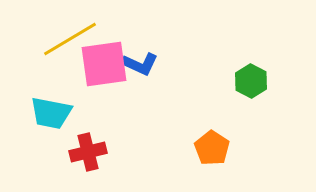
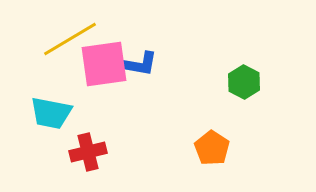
blue L-shape: rotated 15 degrees counterclockwise
green hexagon: moved 7 px left, 1 px down
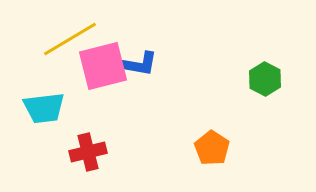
pink square: moved 1 px left, 2 px down; rotated 6 degrees counterclockwise
green hexagon: moved 21 px right, 3 px up
cyan trapezoid: moved 7 px left, 5 px up; rotated 18 degrees counterclockwise
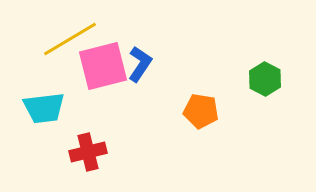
blue L-shape: rotated 66 degrees counterclockwise
orange pentagon: moved 11 px left, 37 px up; rotated 24 degrees counterclockwise
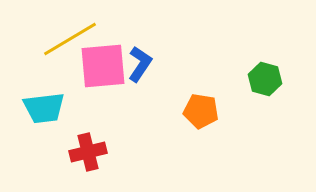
pink square: rotated 9 degrees clockwise
green hexagon: rotated 12 degrees counterclockwise
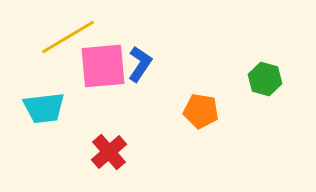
yellow line: moved 2 px left, 2 px up
red cross: moved 21 px right; rotated 27 degrees counterclockwise
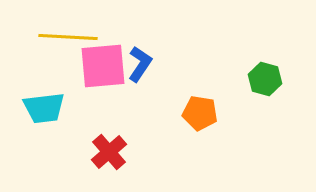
yellow line: rotated 34 degrees clockwise
orange pentagon: moved 1 px left, 2 px down
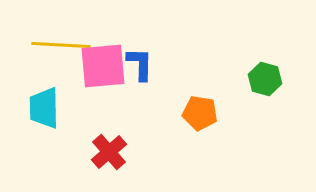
yellow line: moved 7 px left, 8 px down
blue L-shape: rotated 33 degrees counterclockwise
cyan trapezoid: rotated 96 degrees clockwise
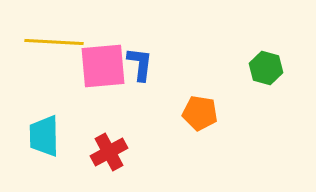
yellow line: moved 7 px left, 3 px up
blue L-shape: rotated 6 degrees clockwise
green hexagon: moved 1 px right, 11 px up
cyan trapezoid: moved 28 px down
red cross: rotated 12 degrees clockwise
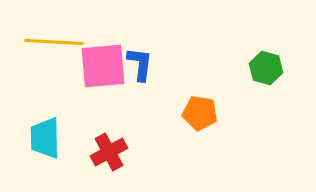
cyan trapezoid: moved 1 px right, 2 px down
